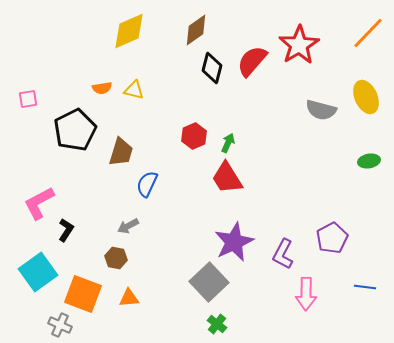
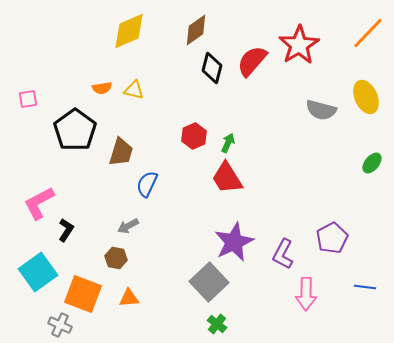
black pentagon: rotated 9 degrees counterclockwise
green ellipse: moved 3 px right, 2 px down; rotated 40 degrees counterclockwise
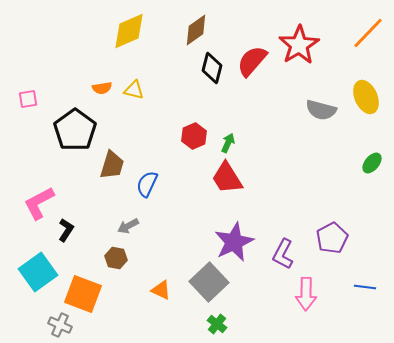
brown trapezoid: moved 9 px left, 13 px down
orange triangle: moved 32 px right, 8 px up; rotated 30 degrees clockwise
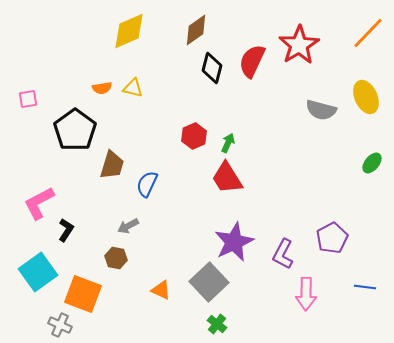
red semicircle: rotated 16 degrees counterclockwise
yellow triangle: moved 1 px left, 2 px up
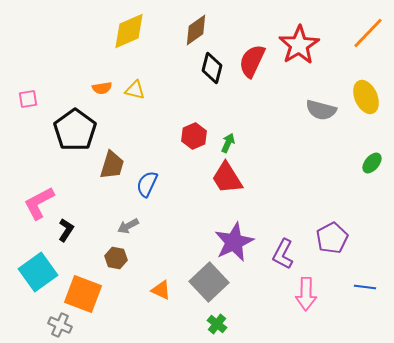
yellow triangle: moved 2 px right, 2 px down
